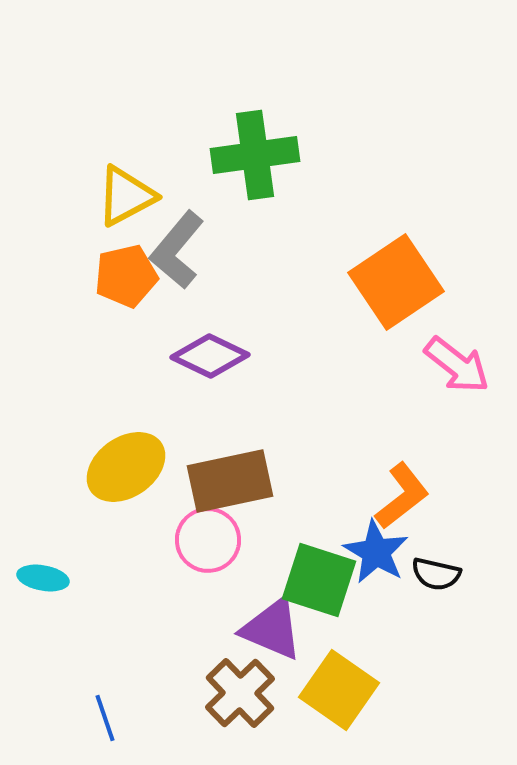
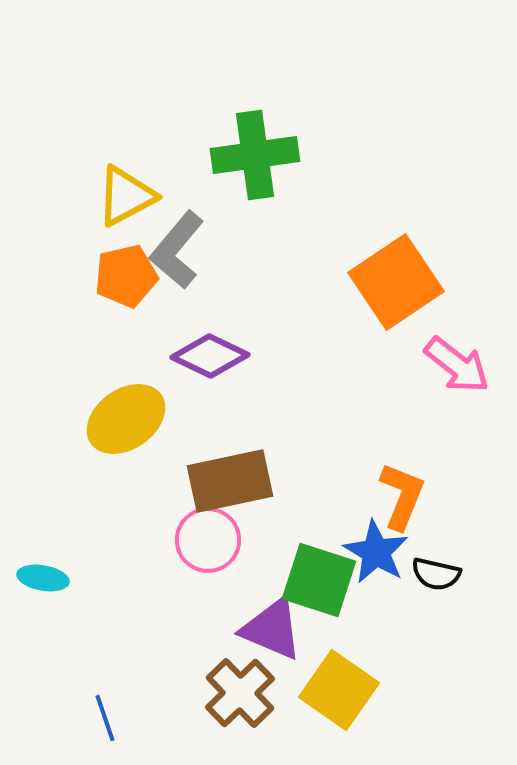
yellow ellipse: moved 48 px up
orange L-shape: rotated 30 degrees counterclockwise
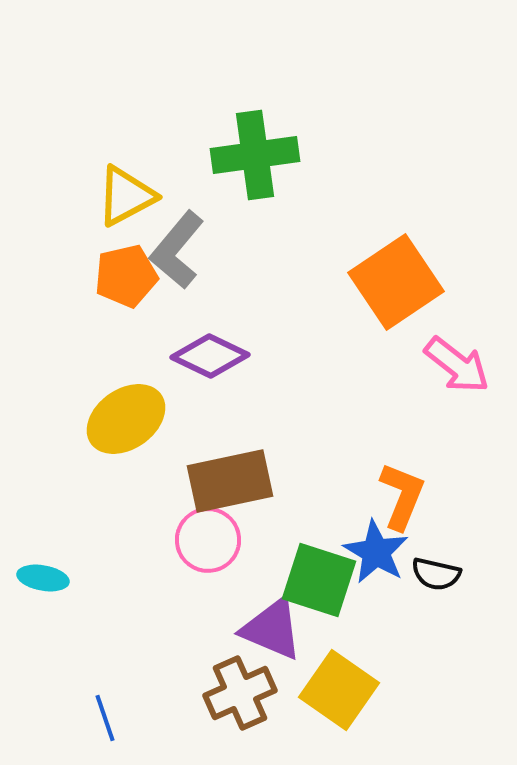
brown cross: rotated 20 degrees clockwise
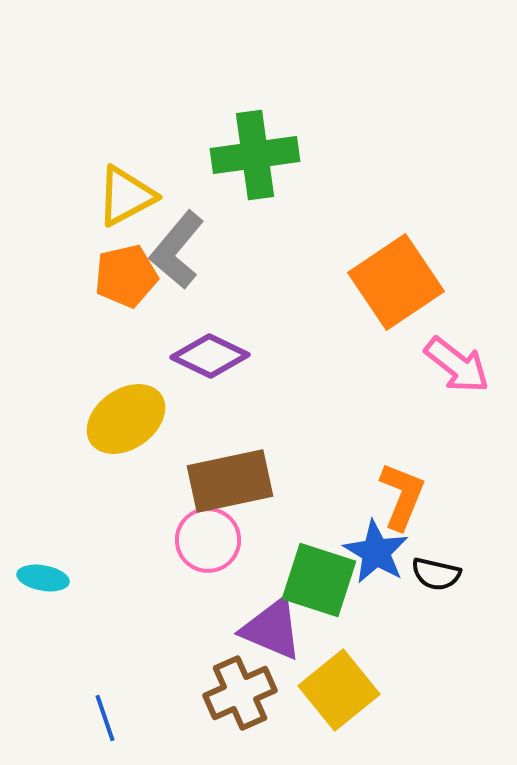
yellow square: rotated 16 degrees clockwise
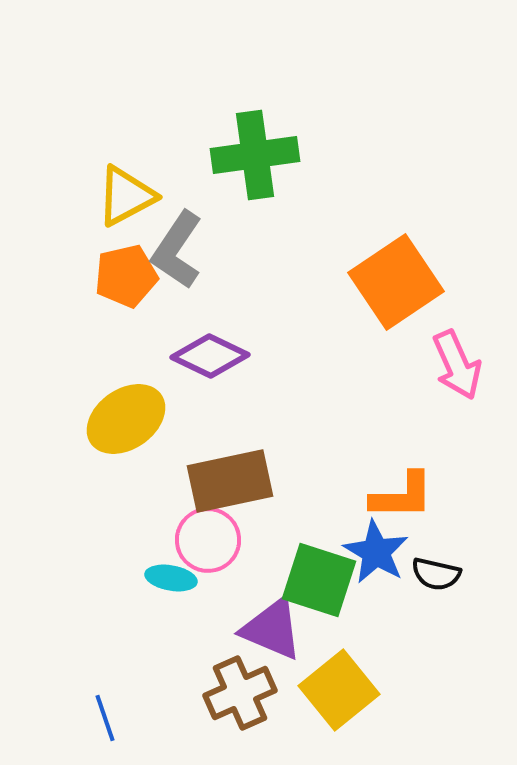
gray L-shape: rotated 6 degrees counterclockwise
pink arrow: rotated 28 degrees clockwise
orange L-shape: rotated 68 degrees clockwise
cyan ellipse: moved 128 px right
